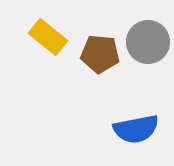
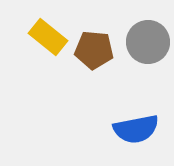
brown pentagon: moved 6 px left, 4 px up
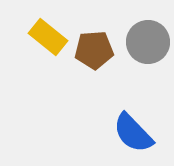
brown pentagon: rotated 9 degrees counterclockwise
blue semicircle: moved 3 px left, 4 px down; rotated 57 degrees clockwise
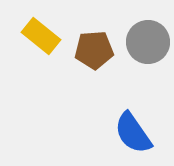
yellow rectangle: moved 7 px left, 1 px up
blue semicircle: rotated 9 degrees clockwise
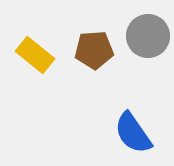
yellow rectangle: moved 6 px left, 19 px down
gray circle: moved 6 px up
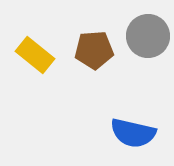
blue semicircle: rotated 42 degrees counterclockwise
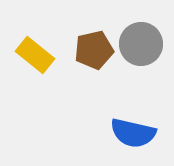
gray circle: moved 7 px left, 8 px down
brown pentagon: rotated 9 degrees counterclockwise
